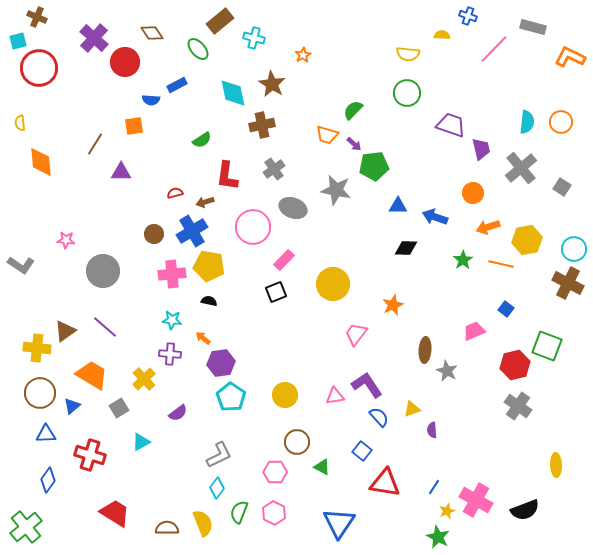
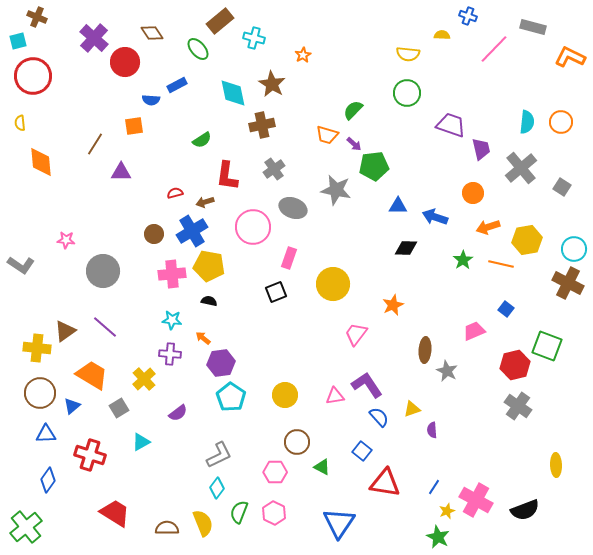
red circle at (39, 68): moved 6 px left, 8 px down
pink rectangle at (284, 260): moved 5 px right, 2 px up; rotated 25 degrees counterclockwise
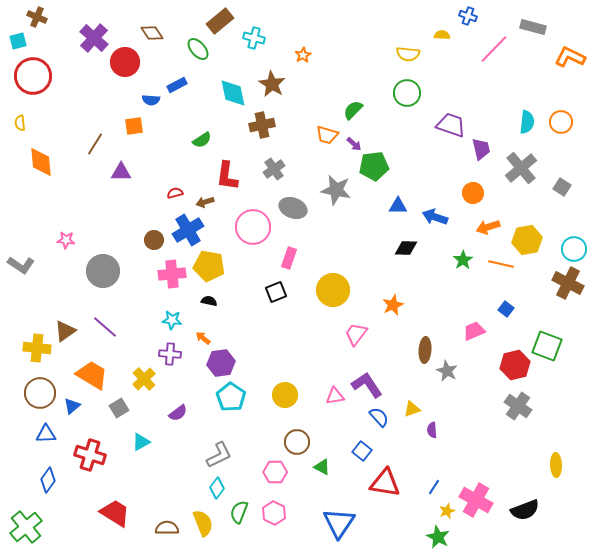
blue cross at (192, 231): moved 4 px left, 1 px up
brown circle at (154, 234): moved 6 px down
yellow circle at (333, 284): moved 6 px down
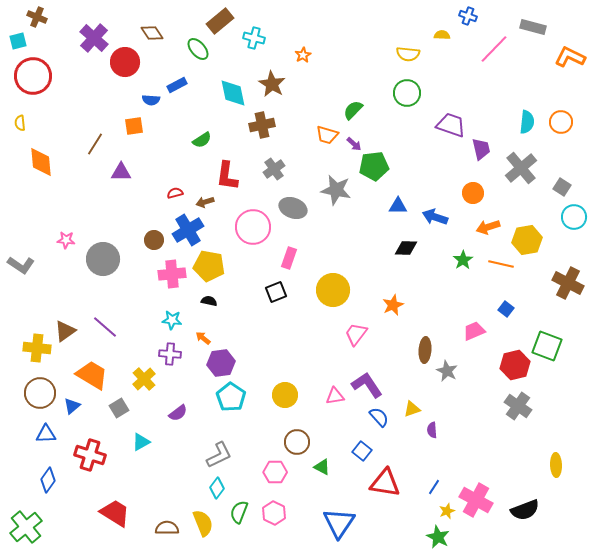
cyan circle at (574, 249): moved 32 px up
gray circle at (103, 271): moved 12 px up
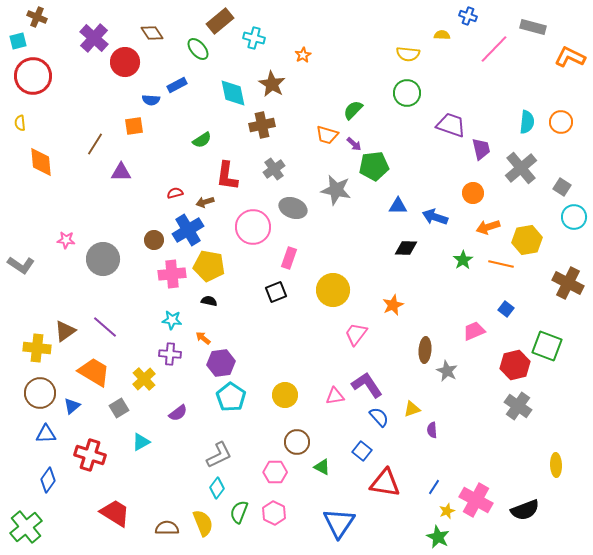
orange trapezoid at (92, 375): moved 2 px right, 3 px up
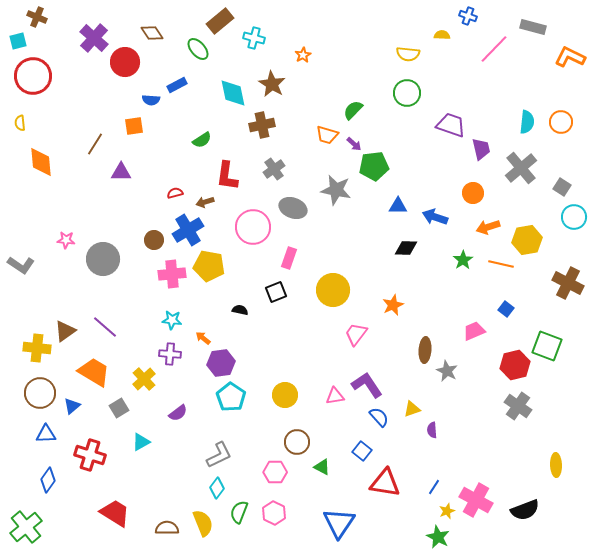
black semicircle at (209, 301): moved 31 px right, 9 px down
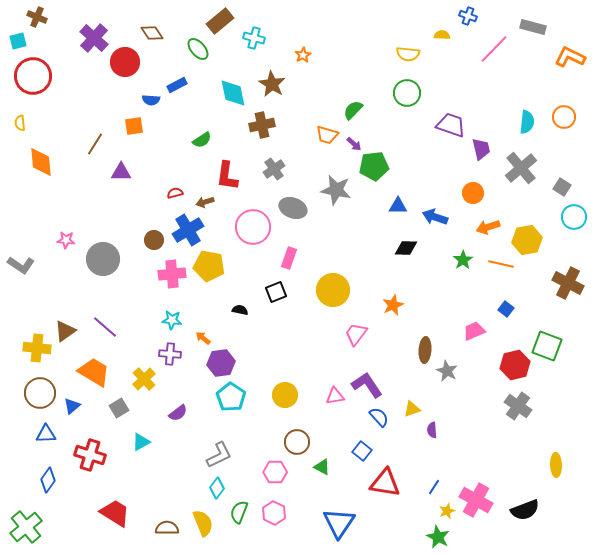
orange circle at (561, 122): moved 3 px right, 5 px up
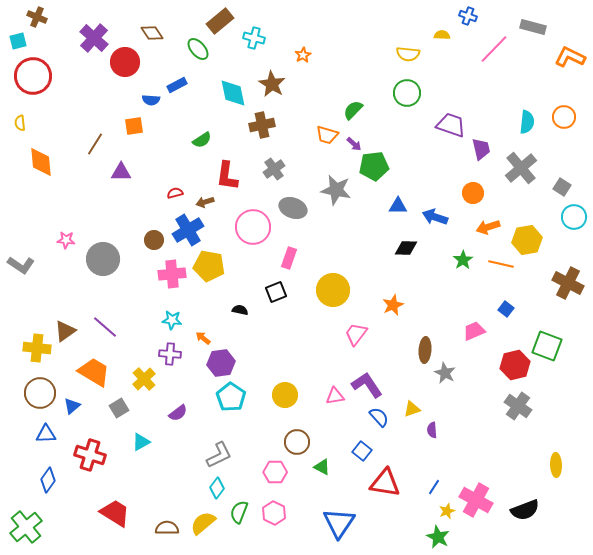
gray star at (447, 371): moved 2 px left, 2 px down
yellow semicircle at (203, 523): rotated 108 degrees counterclockwise
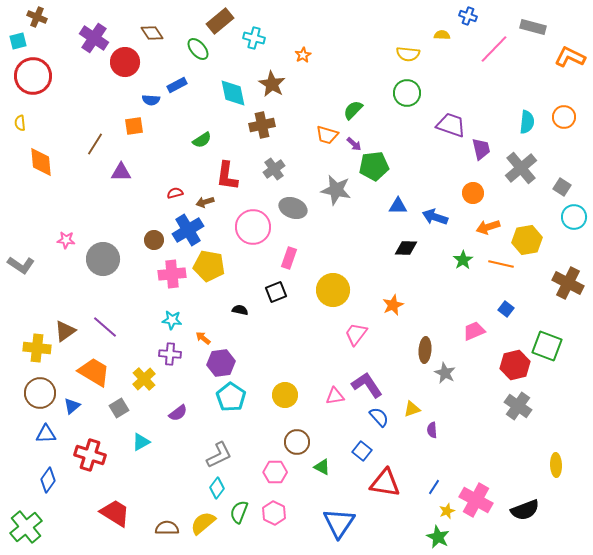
purple cross at (94, 38): rotated 8 degrees counterclockwise
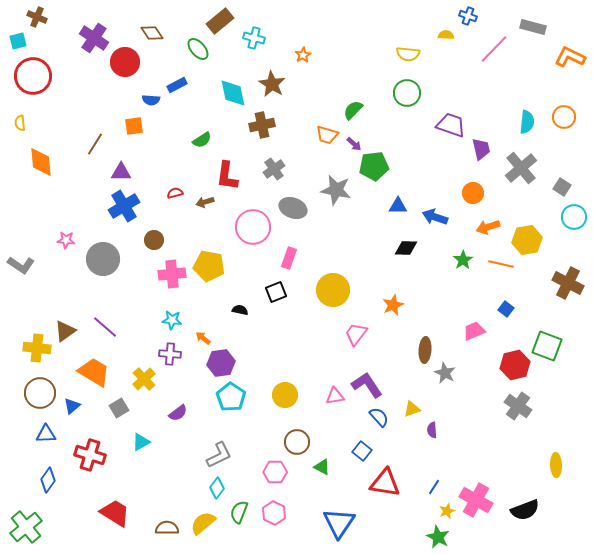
yellow semicircle at (442, 35): moved 4 px right
blue cross at (188, 230): moved 64 px left, 24 px up
